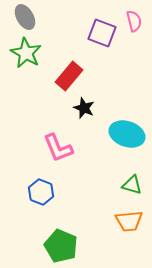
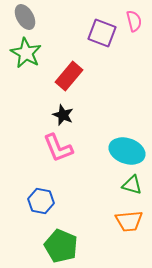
black star: moved 21 px left, 7 px down
cyan ellipse: moved 17 px down
blue hexagon: moved 9 px down; rotated 10 degrees counterclockwise
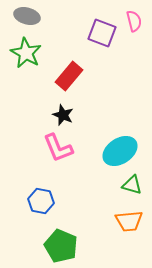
gray ellipse: moved 2 px right, 1 px up; rotated 45 degrees counterclockwise
cyan ellipse: moved 7 px left; rotated 52 degrees counterclockwise
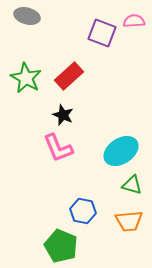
pink semicircle: rotated 80 degrees counterclockwise
green star: moved 25 px down
red rectangle: rotated 8 degrees clockwise
cyan ellipse: moved 1 px right
blue hexagon: moved 42 px right, 10 px down
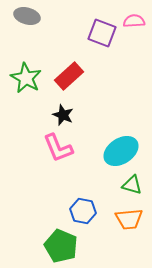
orange trapezoid: moved 2 px up
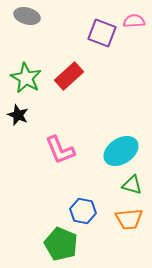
black star: moved 45 px left
pink L-shape: moved 2 px right, 2 px down
green pentagon: moved 2 px up
